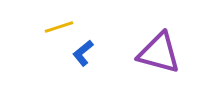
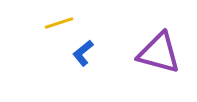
yellow line: moved 4 px up
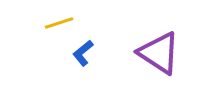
purple triangle: rotated 18 degrees clockwise
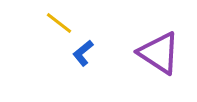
yellow line: rotated 56 degrees clockwise
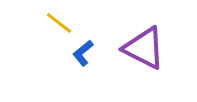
purple triangle: moved 15 px left, 5 px up; rotated 6 degrees counterclockwise
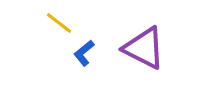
blue L-shape: moved 1 px right
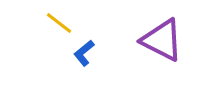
purple triangle: moved 18 px right, 8 px up
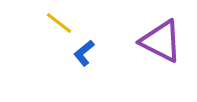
purple triangle: moved 1 px left, 1 px down
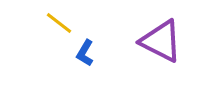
blue L-shape: moved 1 px right; rotated 20 degrees counterclockwise
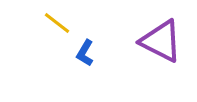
yellow line: moved 2 px left
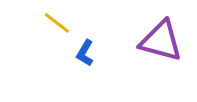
purple triangle: rotated 12 degrees counterclockwise
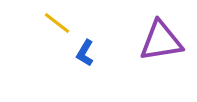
purple triangle: rotated 24 degrees counterclockwise
